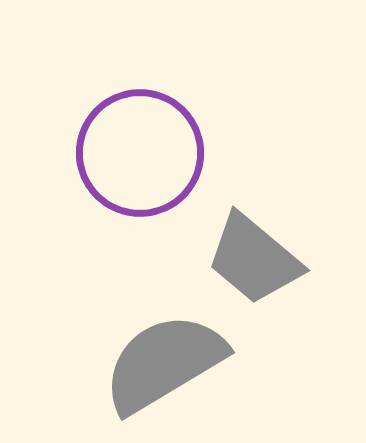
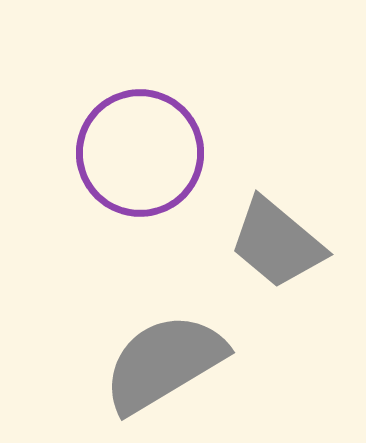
gray trapezoid: moved 23 px right, 16 px up
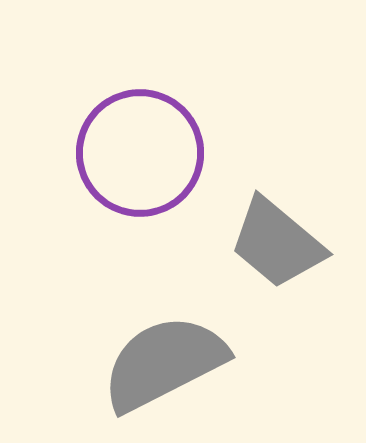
gray semicircle: rotated 4 degrees clockwise
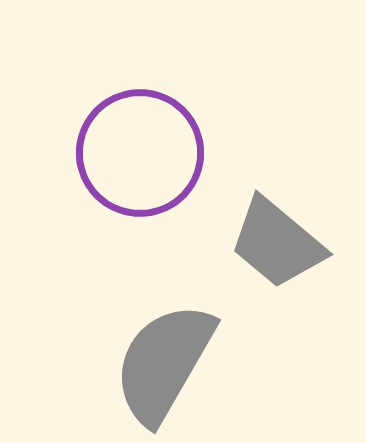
gray semicircle: rotated 33 degrees counterclockwise
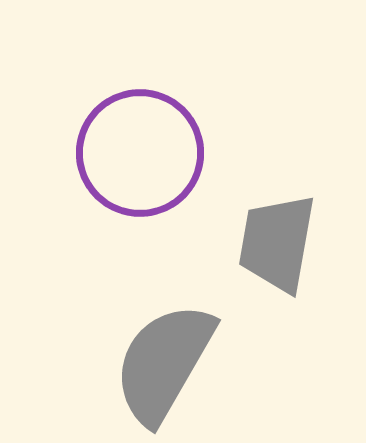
gray trapezoid: rotated 60 degrees clockwise
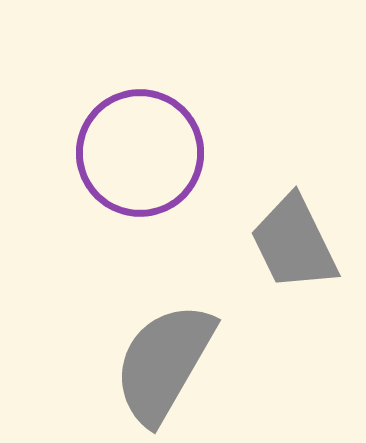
gray trapezoid: moved 17 px right; rotated 36 degrees counterclockwise
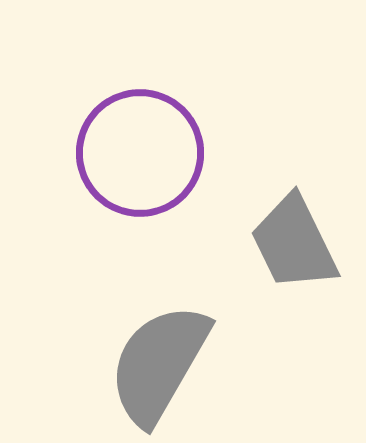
gray semicircle: moved 5 px left, 1 px down
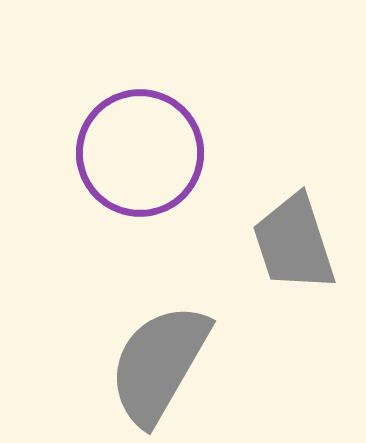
gray trapezoid: rotated 8 degrees clockwise
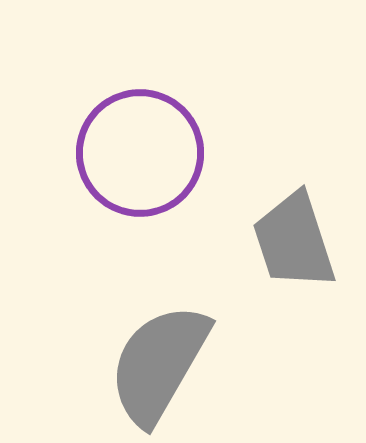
gray trapezoid: moved 2 px up
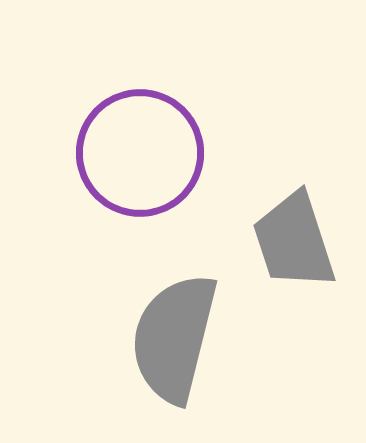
gray semicircle: moved 15 px right, 26 px up; rotated 16 degrees counterclockwise
